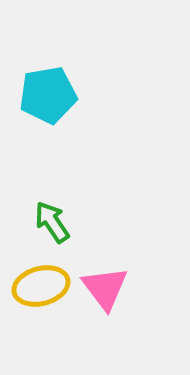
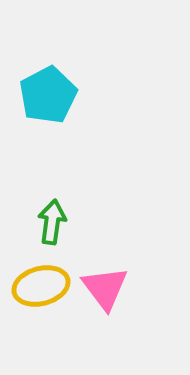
cyan pentagon: rotated 18 degrees counterclockwise
green arrow: rotated 42 degrees clockwise
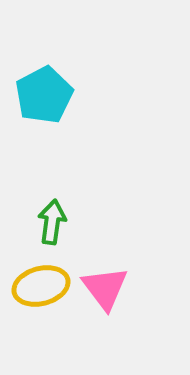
cyan pentagon: moved 4 px left
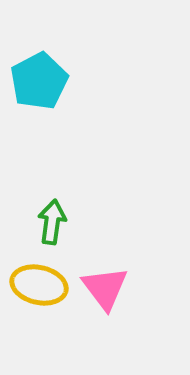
cyan pentagon: moved 5 px left, 14 px up
yellow ellipse: moved 2 px left, 1 px up; rotated 28 degrees clockwise
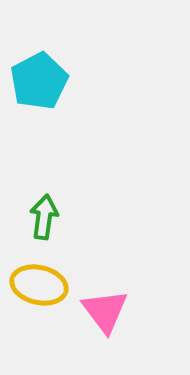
green arrow: moved 8 px left, 5 px up
pink triangle: moved 23 px down
